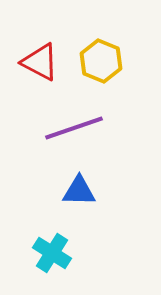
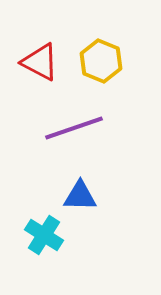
blue triangle: moved 1 px right, 5 px down
cyan cross: moved 8 px left, 18 px up
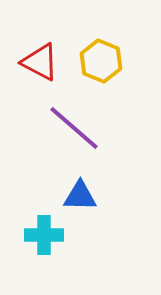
purple line: rotated 60 degrees clockwise
cyan cross: rotated 33 degrees counterclockwise
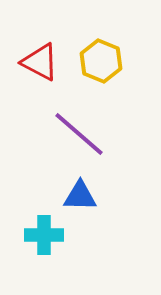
purple line: moved 5 px right, 6 px down
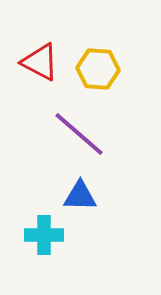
yellow hexagon: moved 3 px left, 8 px down; rotated 18 degrees counterclockwise
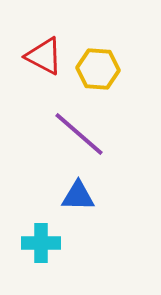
red triangle: moved 4 px right, 6 px up
blue triangle: moved 2 px left
cyan cross: moved 3 px left, 8 px down
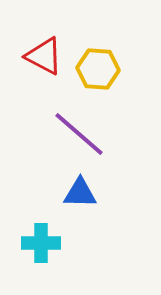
blue triangle: moved 2 px right, 3 px up
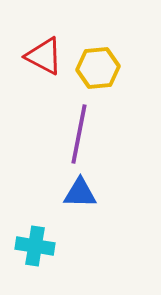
yellow hexagon: moved 1 px up; rotated 9 degrees counterclockwise
purple line: rotated 60 degrees clockwise
cyan cross: moved 6 px left, 3 px down; rotated 9 degrees clockwise
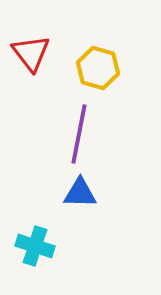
red triangle: moved 13 px left, 3 px up; rotated 24 degrees clockwise
yellow hexagon: rotated 21 degrees clockwise
cyan cross: rotated 9 degrees clockwise
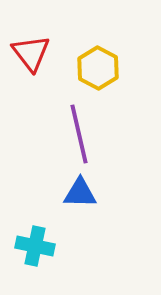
yellow hexagon: rotated 12 degrees clockwise
purple line: rotated 24 degrees counterclockwise
cyan cross: rotated 6 degrees counterclockwise
